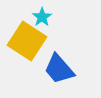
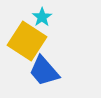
blue trapezoid: moved 15 px left, 2 px down
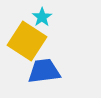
blue trapezoid: rotated 124 degrees clockwise
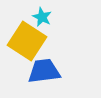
cyan star: rotated 12 degrees counterclockwise
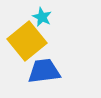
yellow square: rotated 18 degrees clockwise
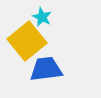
blue trapezoid: moved 2 px right, 2 px up
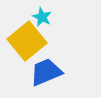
blue trapezoid: moved 3 px down; rotated 16 degrees counterclockwise
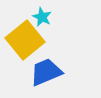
yellow square: moved 2 px left, 1 px up
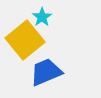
cyan star: rotated 12 degrees clockwise
